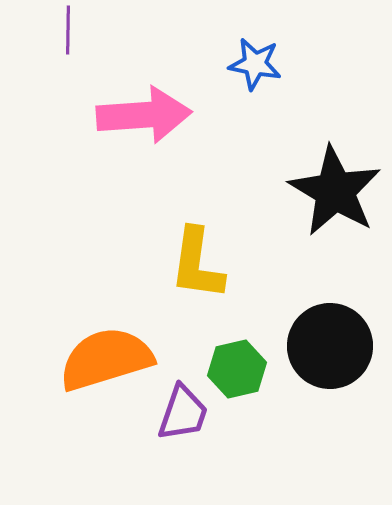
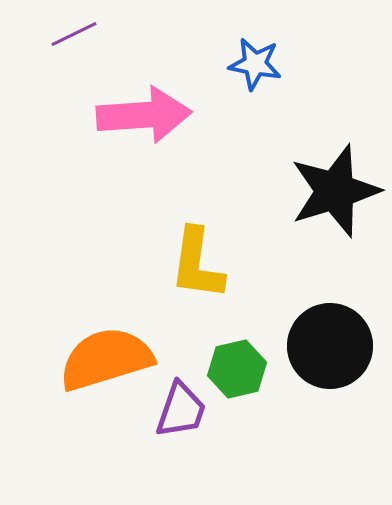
purple line: moved 6 px right, 4 px down; rotated 63 degrees clockwise
black star: rotated 24 degrees clockwise
purple trapezoid: moved 2 px left, 3 px up
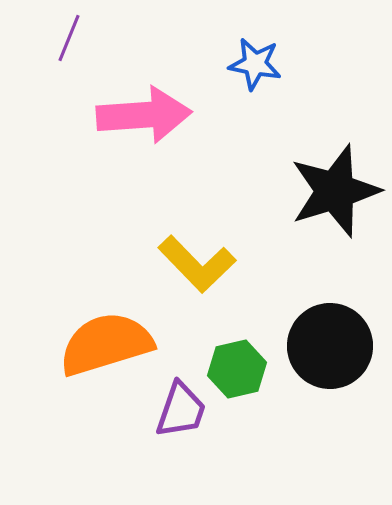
purple line: moved 5 px left, 4 px down; rotated 42 degrees counterclockwise
yellow L-shape: rotated 52 degrees counterclockwise
orange semicircle: moved 15 px up
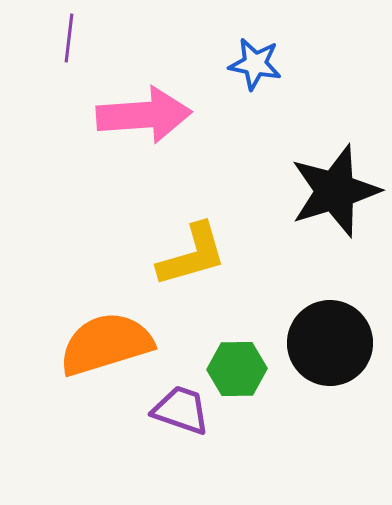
purple line: rotated 15 degrees counterclockwise
yellow L-shape: moved 5 px left, 9 px up; rotated 62 degrees counterclockwise
black circle: moved 3 px up
green hexagon: rotated 12 degrees clockwise
purple trapezoid: rotated 90 degrees counterclockwise
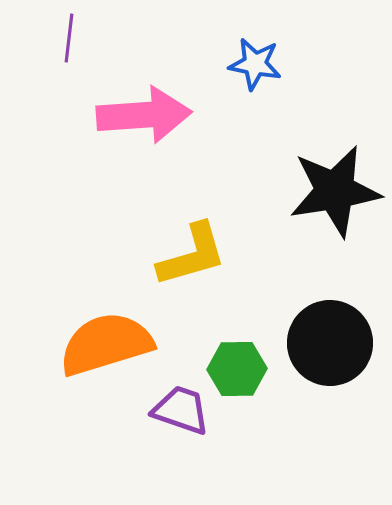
black star: rotated 8 degrees clockwise
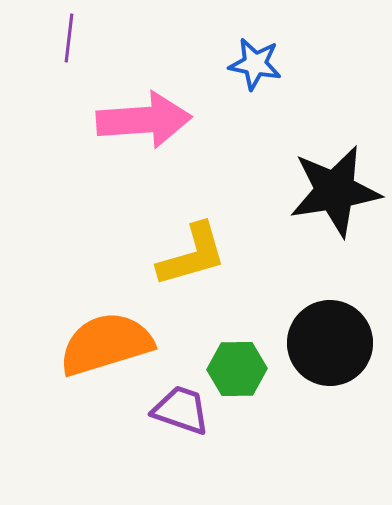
pink arrow: moved 5 px down
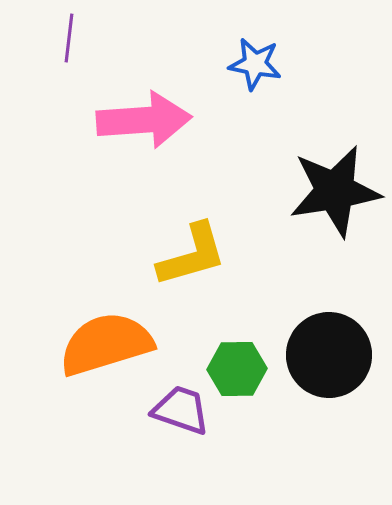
black circle: moved 1 px left, 12 px down
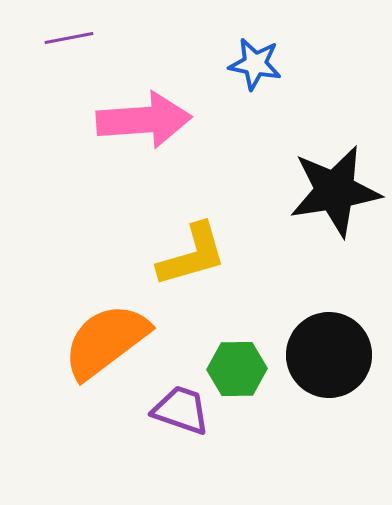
purple line: rotated 72 degrees clockwise
orange semicircle: moved 3 px up; rotated 20 degrees counterclockwise
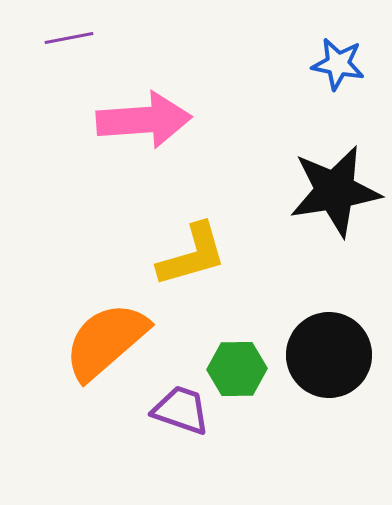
blue star: moved 83 px right
orange semicircle: rotated 4 degrees counterclockwise
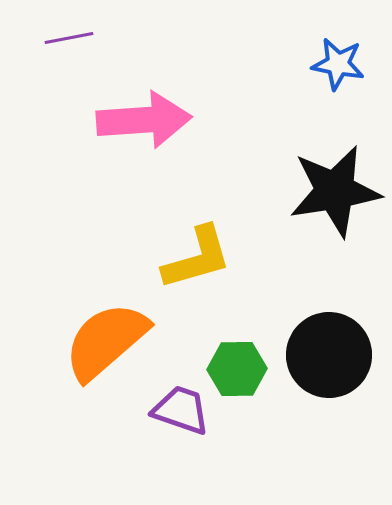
yellow L-shape: moved 5 px right, 3 px down
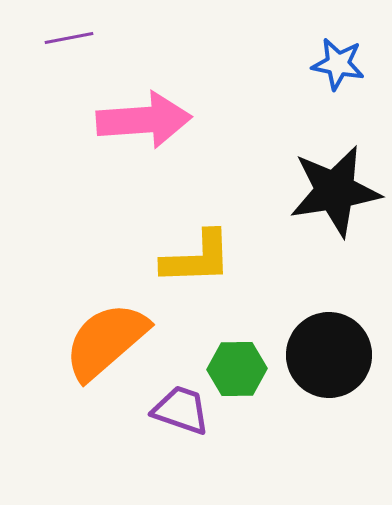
yellow L-shape: rotated 14 degrees clockwise
